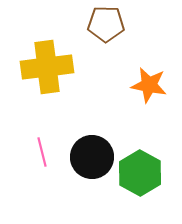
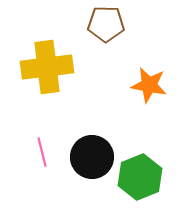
green hexagon: moved 4 px down; rotated 9 degrees clockwise
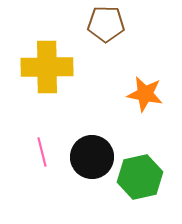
yellow cross: rotated 6 degrees clockwise
orange star: moved 4 px left, 9 px down
green hexagon: rotated 9 degrees clockwise
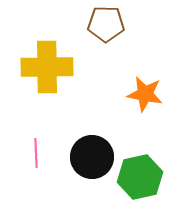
pink line: moved 6 px left, 1 px down; rotated 12 degrees clockwise
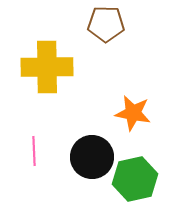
orange star: moved 12 px left, 19 px down
pink line: moved 2 px left, 2 px up
green hexagon: moved 5 px left, 2 px down
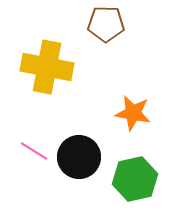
yellow cross: rotated 12 degrees clockwise
pink line: rotated 56 degrees counterclockwise
black circle: moved 13 px left
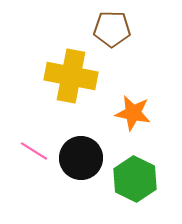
brown pentagon: moved 6 px right, 5 px down
yellow cross: moved 24 px right, 9 px down
black circle: moved 2 px right, 1 px down
green hexagon: rotated 21 degrees counterclockwise
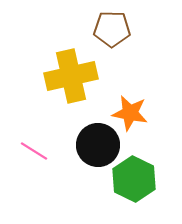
yellow cross: rotated 24 degrees counterclockwise
orange star: moved 3 px left
black circle: moved 17 px right, 13 px up
green hexagon: moved 1 px left
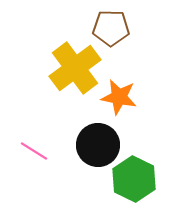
brown pentagon: moved 1 px left, 1 px up
yellow cross: moved 4 px right, 8 px up; rotated 24 degrees counterclockwise
orange star: moved 11 px left, 16 px up
